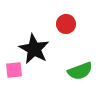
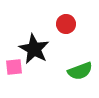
pink square: moved 3 px up
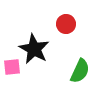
pink square: moved 2 px left
green semicircle: rotated 45 degrees counterclockwise
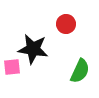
black star: moved 1 px left; rotated 20 degrees counterclockwise
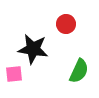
pink square: moved 2 px right, 7 px down
green semicircle: moved 1 px left
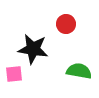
green semicircle: rotated 105 degrees counterclockwise
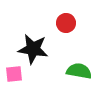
red circle: moved 1 px up
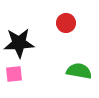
black star: moved 14 px left, 6 px up; rotated 12 degrees counterclockwise
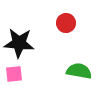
black star: rotated 8 degrees clockwise
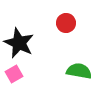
black star: rotated 20 degrees clockwise
pink square: rotated 24 degrees counterclockwise
